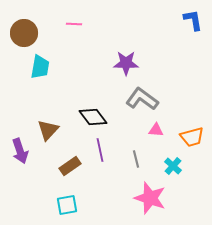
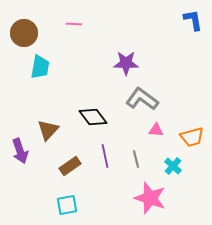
purple line: moved 5 px right, 6 px down
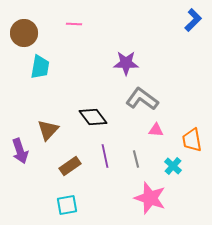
blue L-shape: rotated 55 degrees clockwise
orange trapezoid: moved 3 px down; rotated 95 degrees clockwise
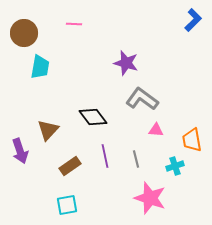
purple star: rotated 15 degrees clockwise
cyan cross: moved 2 px right; rotated 30 degrees clockwise
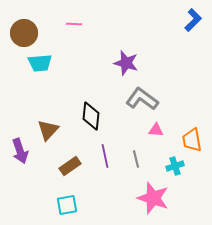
cyan trapezoid: moved 4 px up; rotated 75 degrees clockwise
black diamond: moved 2 px left, 1 px up; rotated 44 degrees clockwise
pink star: moved 3 px right
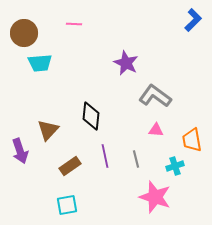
purple star: rotated 10 degrees clockwise
gray L-shape: moved 13 px right, 3 px up
pink star: moved 2 px right, 1 px up
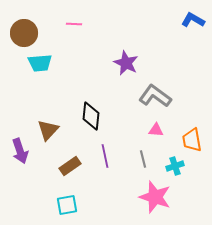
blue L-shape: rotated 105 degrees counterclockwise
gray line: moved 7 px right
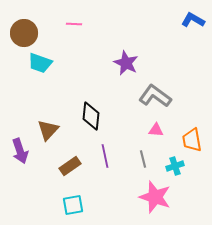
cyan trapezoid: rotated 25 degrees clockwise
cyan square: moved 6 px right
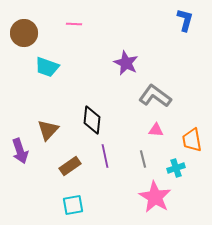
blue L-shape: moved 8 px left; rotated 75 degrees clockwise
cyan trapezoid: moved 7 px right, 4 px down
black diamond: moved 1 px right, 4 px down
cyan cross: moved 1 px right, 2 px down
pink star: rotated 12 degrees clockwise
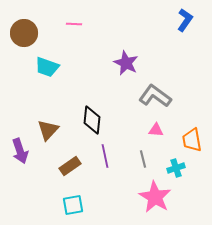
blue L-shape: rotated 20 degrees clockwise
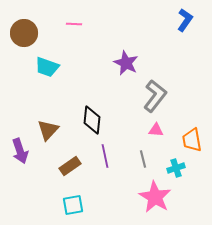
gray L-shape: rotated 92 degrees clockwise
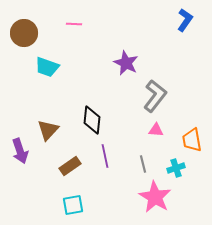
gray line: moved 5 px down
